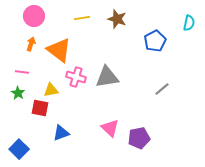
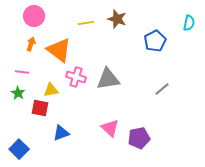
yellow line: moved 4 px right, 5 px down
gray triangle: moved 1 px right, 2 px down
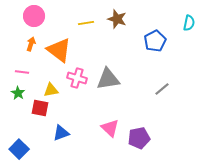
pink cross: moved 1 px right, 1 px down
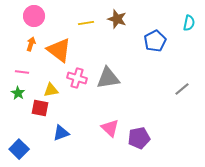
gray triangle: moved 1 px up
gray line: moved 20 px right
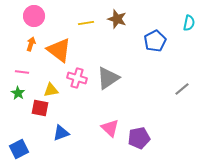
gray triangle: rotated 25 degrees counterclockwise
blue square: rotated 18 degrees clockwise
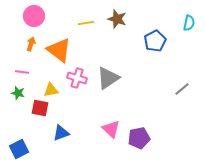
green star: rotated 16 degrees counterclockwise
pink triangle: moved 1 px right, 1 px down
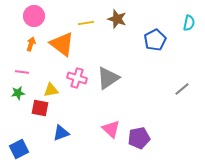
blue pentagon: moved 1 px up
orange triangle: moved 3 px right, 6 px up
green star: rotated 24 degrees counterclockwise
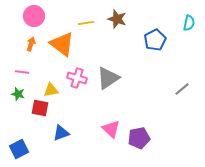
green star: moved 1 px down; rotated 24 degrees clockwise
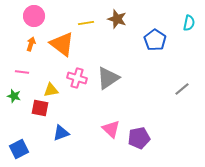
blue pentagon: rotated 10 degrees counterclockwise
green star: moved 4 px left, 2 px down
